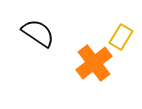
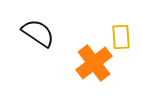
yellow rectangle: rotated 35 degrees counterclockwise
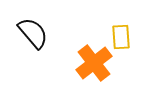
black semicircle: moved 5 px left; rotated 16 degrees clockwise
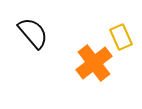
yellow rectangle: rotated 20 degrees counterclockwise
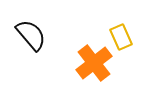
black semicircle: moved 2 px left, 2 px down
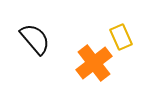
black semicircle: moved 4 px right, 4 px down
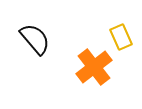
orange cross: moved 4 px down
